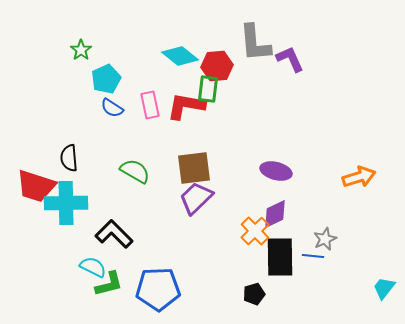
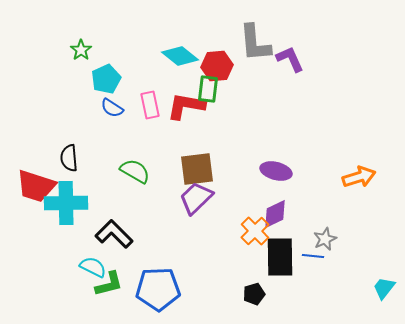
brown square: moved 3 px right, 1 px down
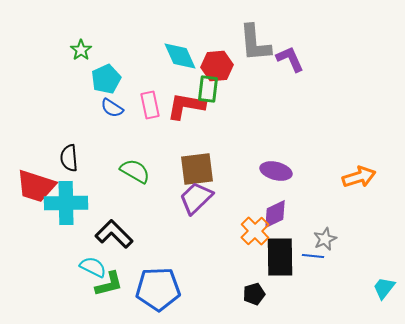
cyan diamond: rotated 27 degrees clockwise
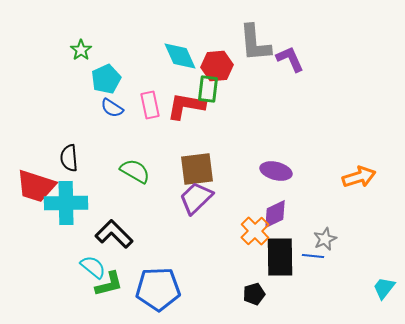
cyan semicircle: rotated 12 degrees clockwise
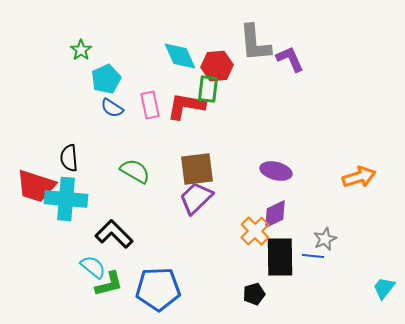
cyan cross: moved 4 px up; rotated 6 degrees clockwise
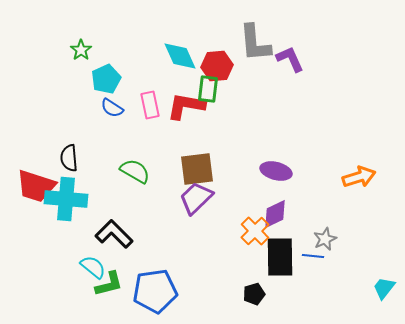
blue pentagon: moved 3 px left, 2 px down; rotated 6 degrees counterclockwise
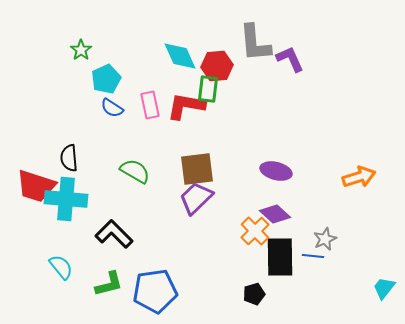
purple diamond: rotated 68 degrees clockwise
cyan semicircle: moved 32 px left; rotated 12 degrees clockwise
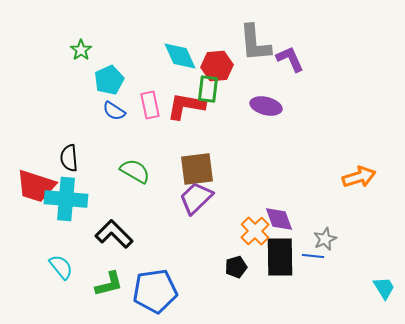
cyan pentagon: moved 3 px right, 1 px down
blue semicircle: moved 2 px right, 3 px down
purple ellipse: moved 10 px left, 65 px up
purple diamond: moved 4 px right, 5 px down; rotated 28 degrees clockwise
cyan trapezoid: rotated 110 degrees clockwise
black pentagon: moved 18 px left, 27 px up
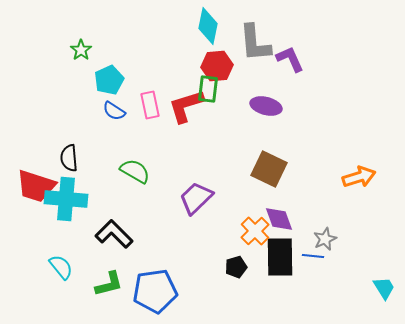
cyan diamond: moved 28 px right, 30 px up; rotated 36 degrees clockwise
red L-shape: rotated 27 degrees counterclockwise
brown square: moved 72 px right; rotated 33 degrees clockwise
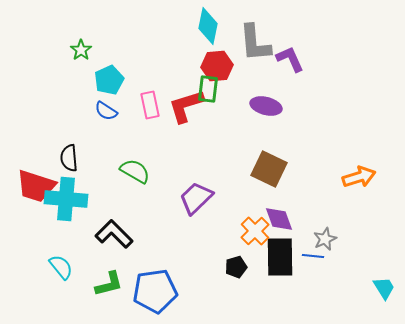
blue semicircle: moved 8 px left
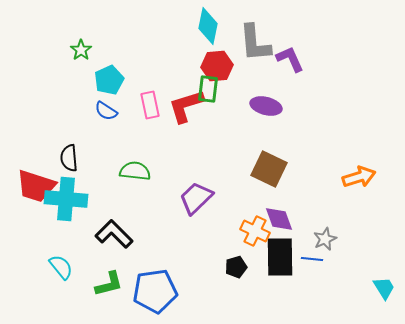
green semicircle: rotated 24 degrees counterclockwise
orange cross: rotated 20 degrees counterclockwise
blue line: moved 1 px left, 3 px down
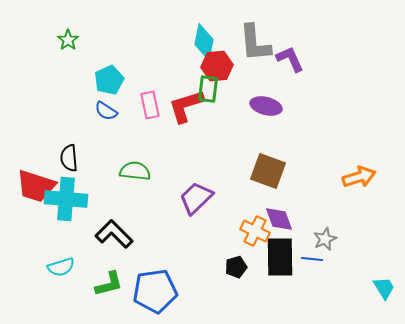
cyan diamond: moved 4 px left, 16 px down
green star: moved 13 px left, 10 px up
brown square: moved 1 px left, 2 px down; rotated 6 degrees counterclockwise
cyan semicircle: rotated 112 degrees clockwise
